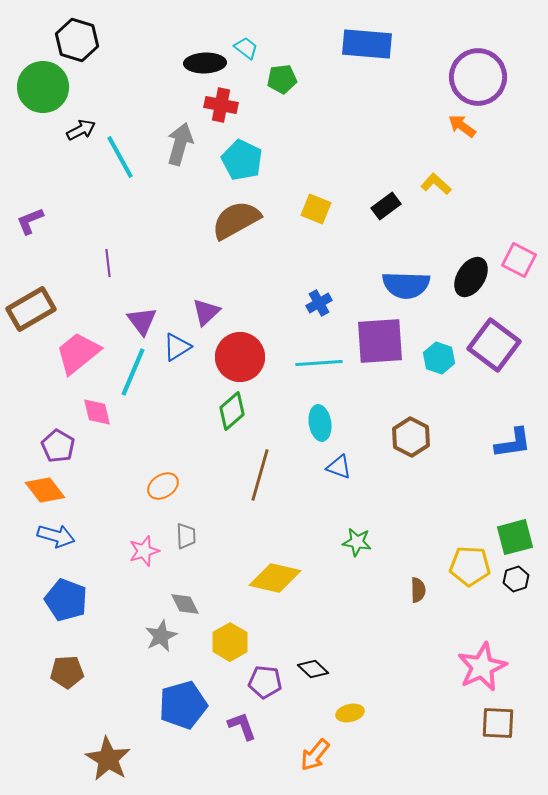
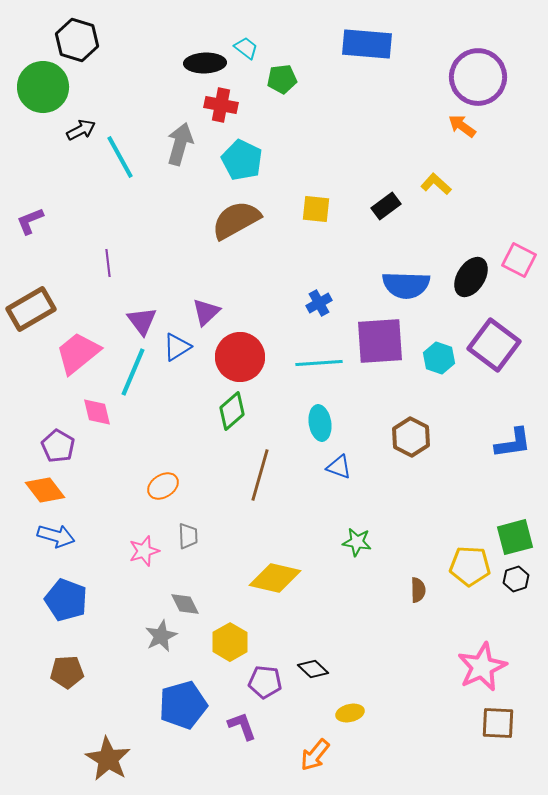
yellow square at (316, 209): rotated 16 degrees counterclockwise
gray trapezoid at (186, 536): moved 2 px right
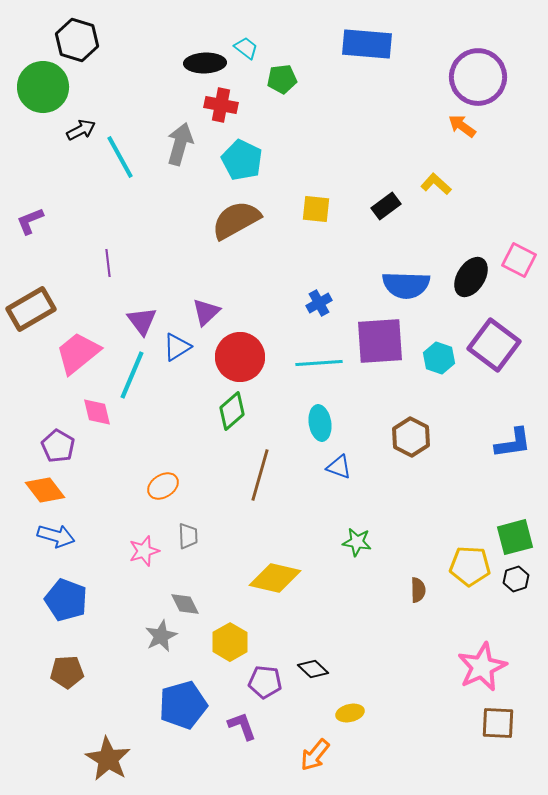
cyan line at (133, 372): moved 1 px left, 3 px down
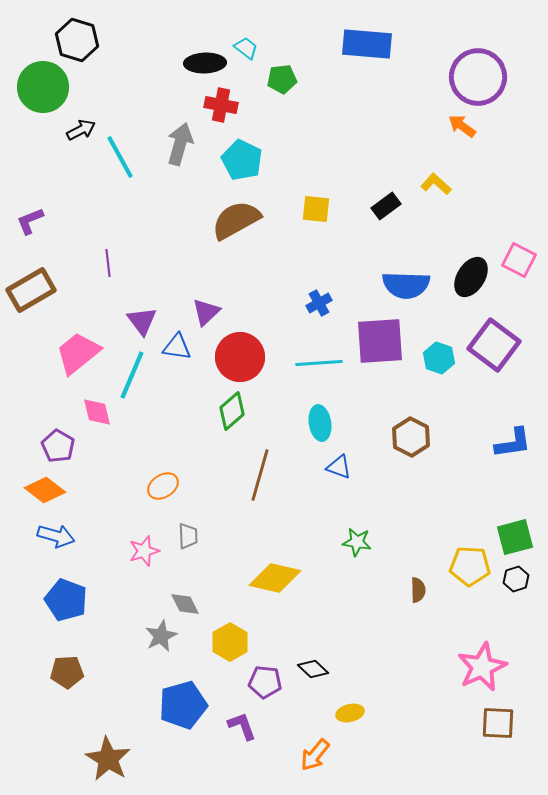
brown rectangle at (31, 309): moved 19 px up
blue triangle at (177, 347): rotated 40 degrees clockwise
orange diamond at (45, 490): rotated 15 degrees counterclockwise
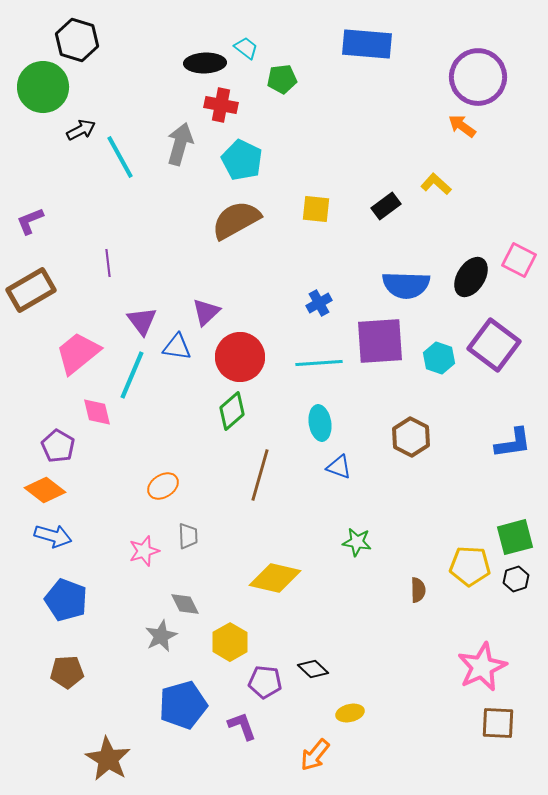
blue arrow at (56, 536): moved 3 px left
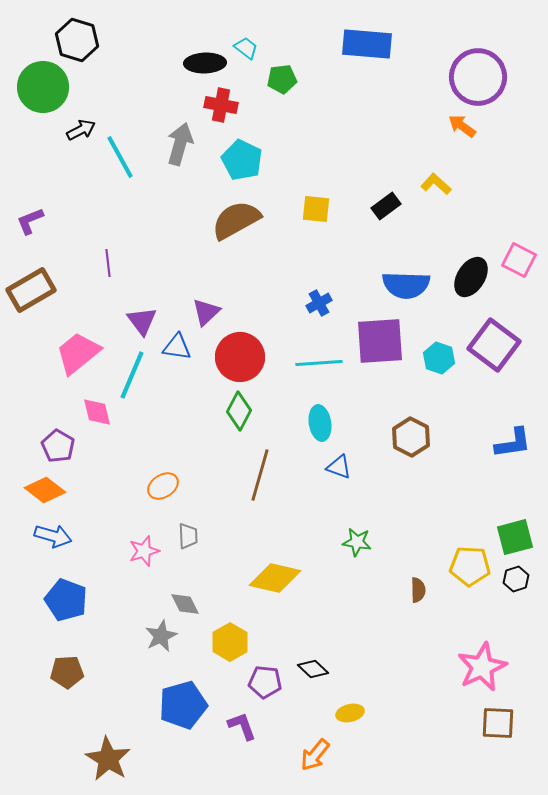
green diamond at (232, 411): moved 7 px right; rotated 21 degrees counterclockwise
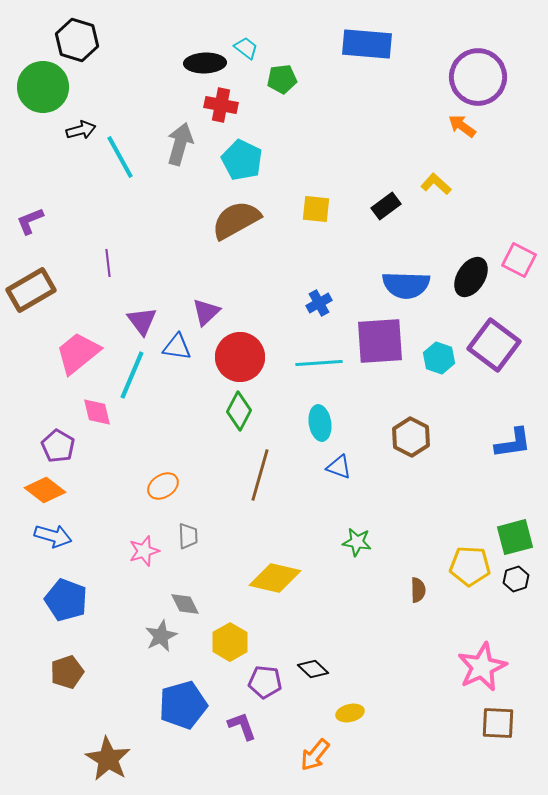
black arrow at (81, 130): rotated 12 degrees clockwise
brown pentagon at (67, 672): rotated 16 degrees counterclockwise
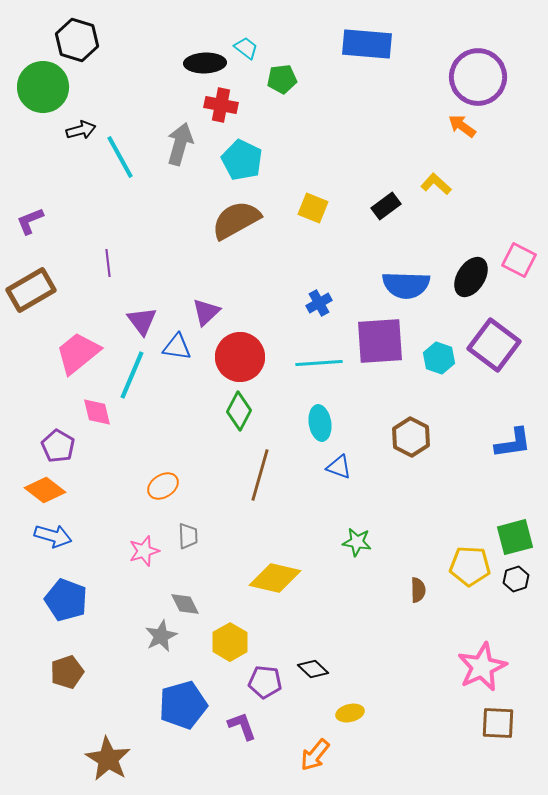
yellow square at (316, 209): moved 3 px left, 1 px up; rotated 16 degrees clockwise
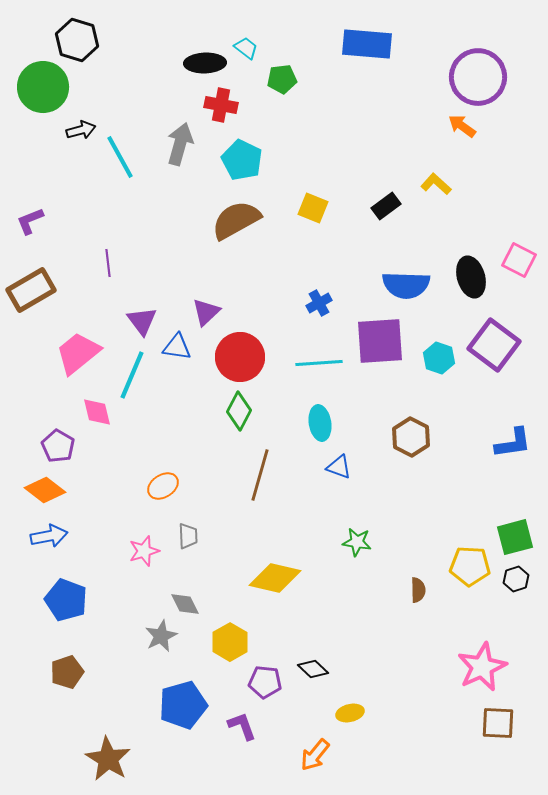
black ellipse at (471, 277): rotated 48 degrees counterclockwise
blue arrow at (53, 536): moved 4 px left; rotated 27 degrees counterclockwise
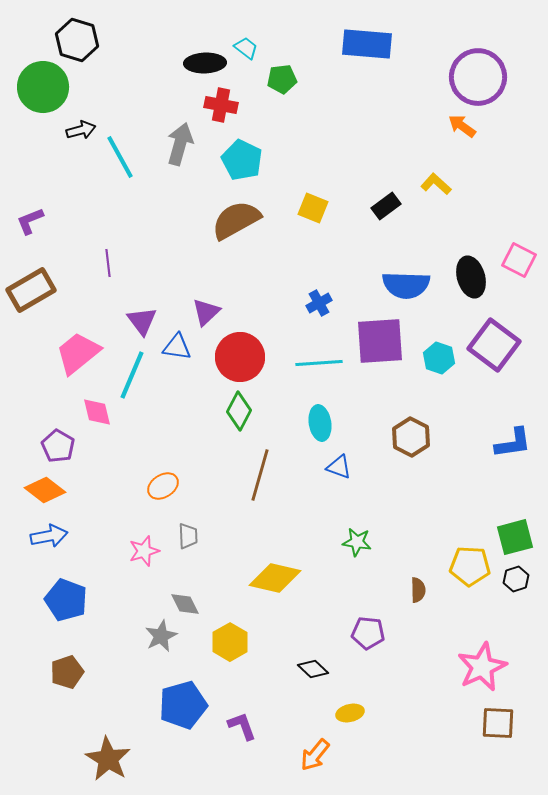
purple pentagon at (265, 682): moved 103 px right, 49 px up
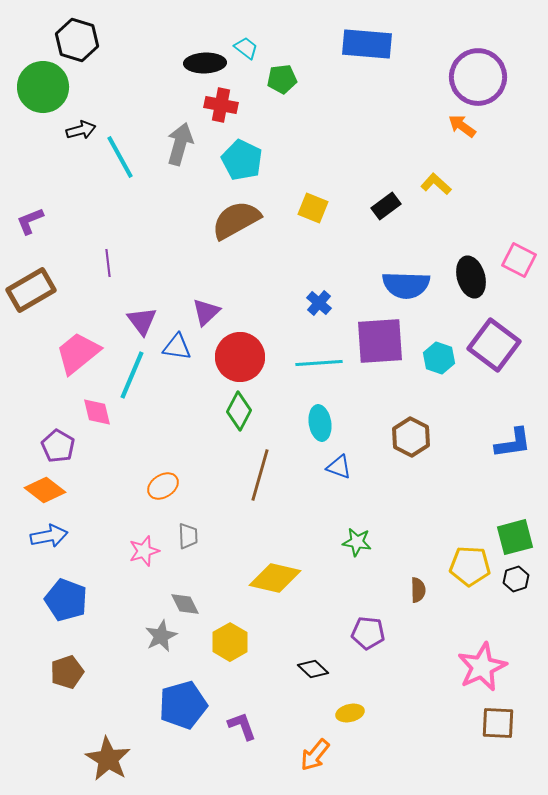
blue cross at (319, 303): rotated 20 degrees counterclockwise
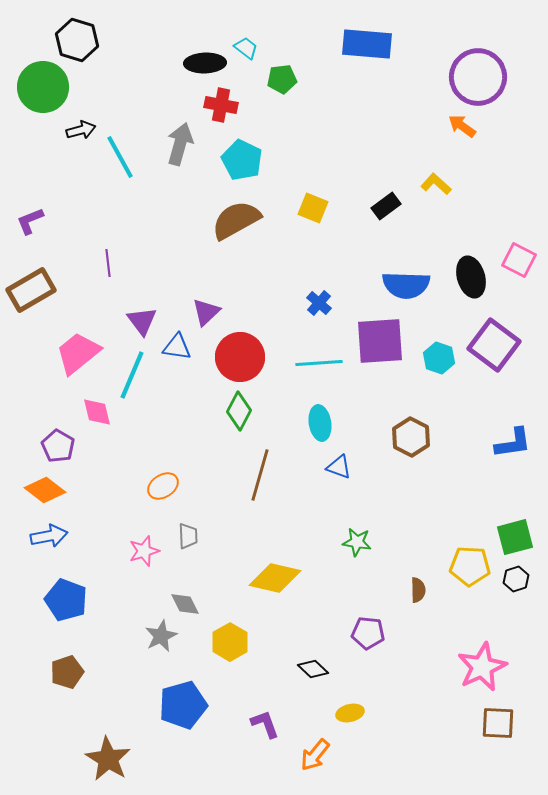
purple L-shape at (242, 726): moved 23 px right, 2 px up
